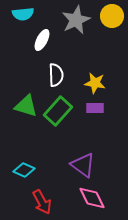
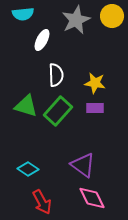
cyan diamond: moved 4 px right, 1 px up; rotated 10 degrees clockwise
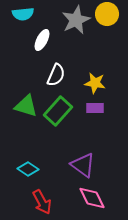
yellow circle: moved 5 px left, 2 px up
white semicircle: rotated 25 degrees clockwise
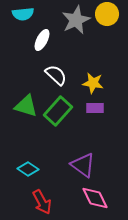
white semicircle: rotated 70 degrees counterclockwise
yellow star: moved 2 px left
pink diamond: moved 3 px right
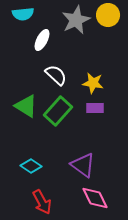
yellow circle: moved 1 px right, 1 px down
green triangle: rotated 15 degrees clockwise
cyan diamond: moved 3 px right, 3 px up
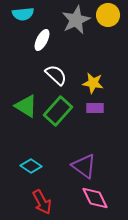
purple triangle: moved 1 px right, 1 px down
